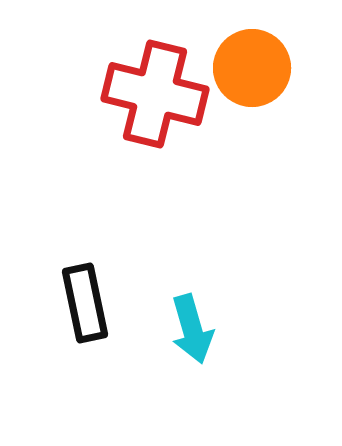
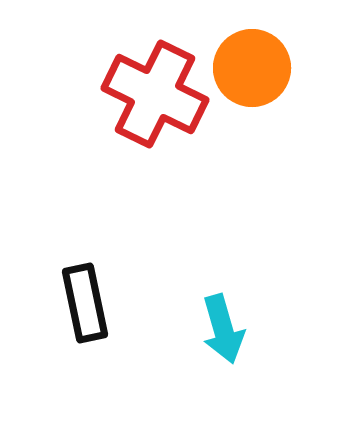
red cross: rotated 12 degrees clockwise
cyan arrow: moved 31 px right
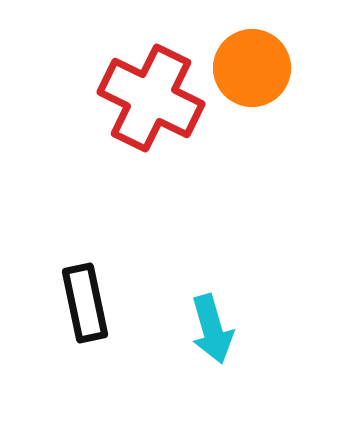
red cross: moved 4 px left, 4 px down
cyan arrow: moved 11 px left
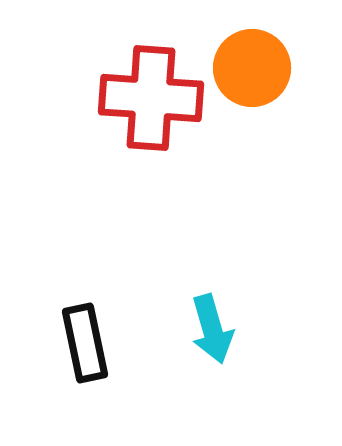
red cross: rotated 22 degrees counterclockwise
black rectangle: moved 40 px down
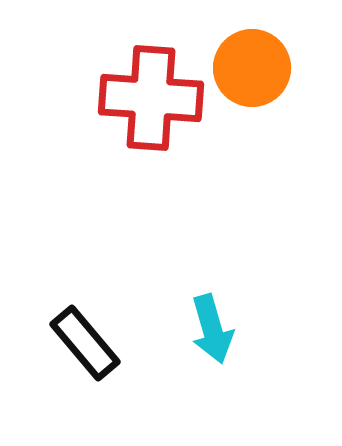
black rectangle: rotated 28 degrees counterclockwise
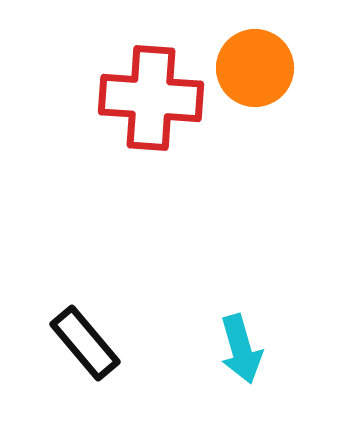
orange circle: moved 3 px right
cyan arrow: moved 29 px right, 20 px down
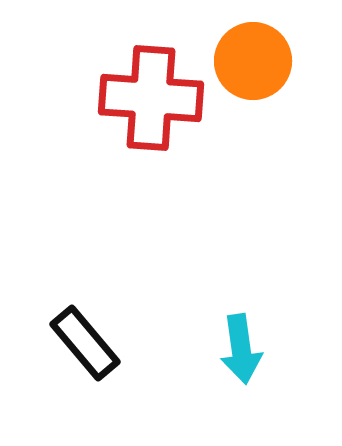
orange circle: moved 2 px left, 7 px up
cyan arrow: rotated 8 degrees clockwise
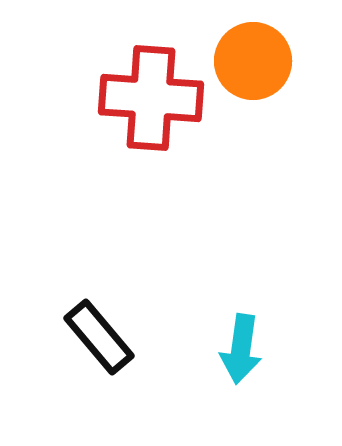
black rectangle: moved 14 px right, 6 px up
cyan arrow: rotated 16 degrees clockwise
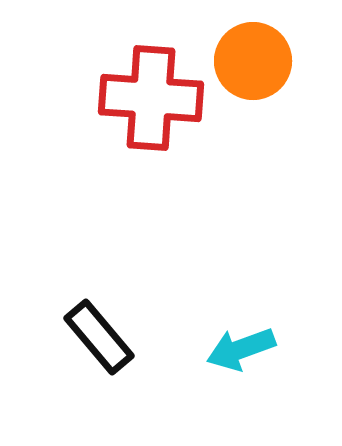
cyan arrow: rotated 62 degrees clockwise
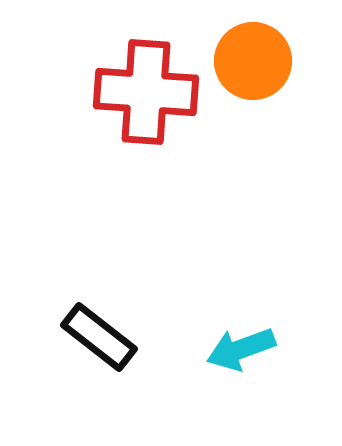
red cross: moved 5 px left, 6 px up
black rectangle: rotated 12 degrees counterclockwise
